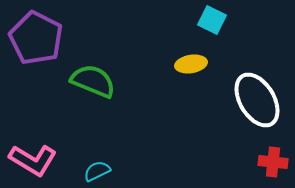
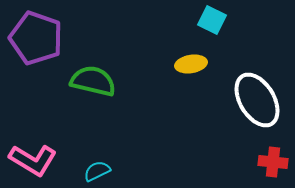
purple pentagon: rotated 8 degrees counterclockwise
green semicircle: rotated 9 degrees counterclockwise
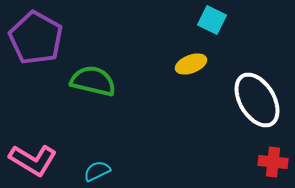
purple pentagon: rotated 10 degrees clockwise
yellow ellipse: rotated 12 degrees counterclockwise
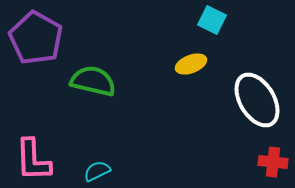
pink L-shape: rotated 57 degrees clockwise
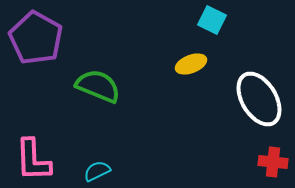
green semicircle: moved 5 px right, 5 px down; rotated 9 degrees clockwise
white ellipse: moved 2 px right, 1 px up
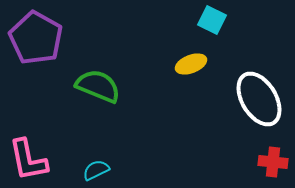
pink L-shape: moved 5 px left; rotated 9 degrees counterclockwise
cyan semicircle: moved 1 px left, 1 px up
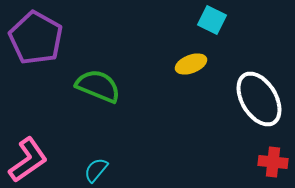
pink L-shape: rotated 114 degrees counterclockwise
cyan semicircle: rotated 24 degrees counterclockwise
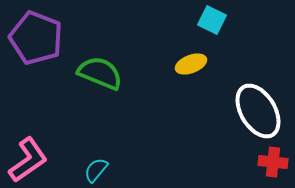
purple pentagon: rotated 8 degrees counterclockwise
green semicircle: moved 2 px right, 13 px up
white ellipse: moved 1 px left, 12 px down
